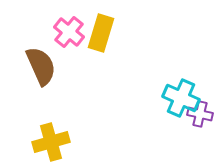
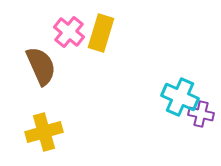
cyan cross: moved 1 px left, 1 px up
purple cross: moved 1 px right
yellow cross: moved 7 px left, 10 px up
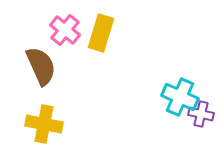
pink cross: moved 4 px left, 2 px up
yellow cross: moved 8 px up; rotated 27 degrees clockwise
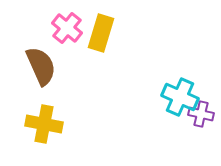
pink cross: moved 2 px right, 2 px up
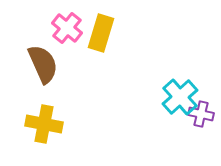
brown semicircle: moved 2 px right, 2 px up
cyan cross: rotated 24 degrees clockwise
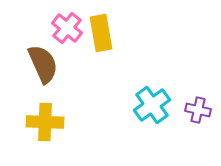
yellow rectangle: rotated 27 degrees counterclockwise
cyan cross: moved 28 px left, 8 px down; rotated 6 degrees clockwise
purple cross: moved 3 px left, 4 px up
yellow cross: moved 1 px right, 2 px up; rotated 9 degrees counterclockwise
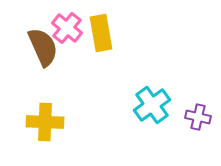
brown semicircle: moved 17 px up
purple cross: moved 7 px down
